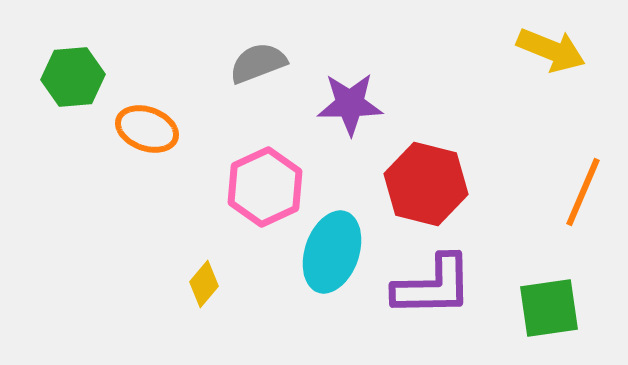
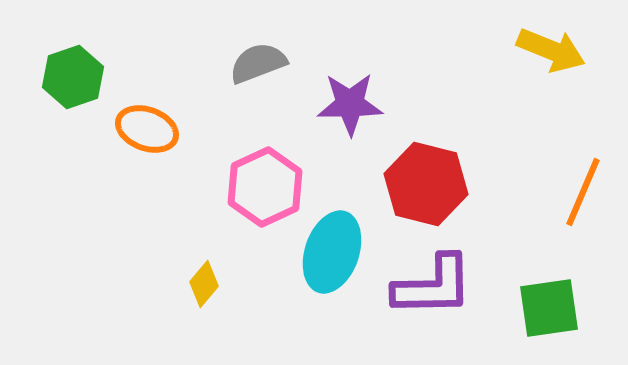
green hexagon: rotated 14 degrees counterclockwise
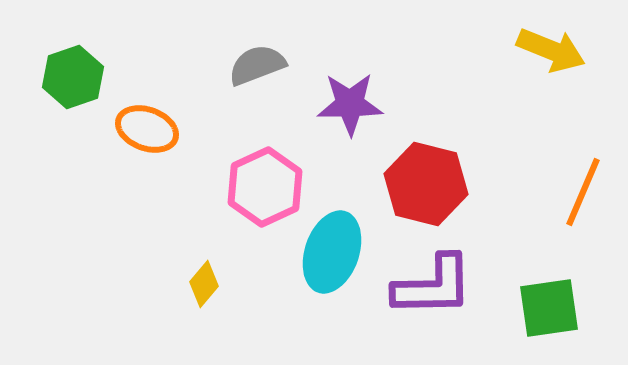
gray semicircle: moved 1 px left, 2 px down
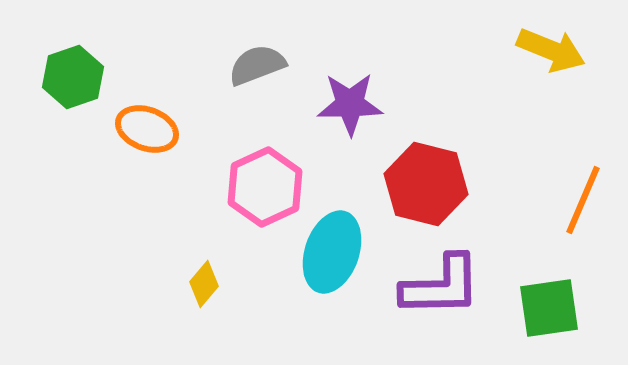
orange line: moved 8 px down
purple L-shape: moved 8 px right
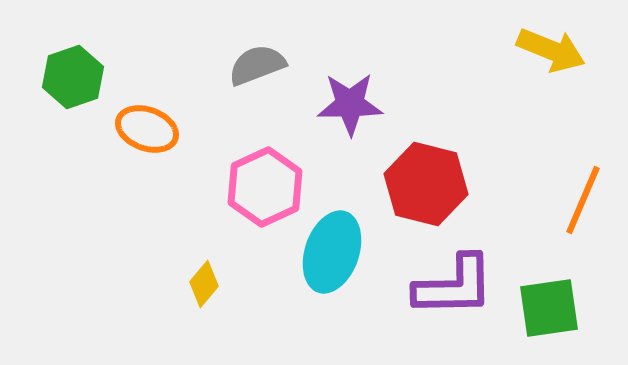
purple L-shape: moved 13 px right
